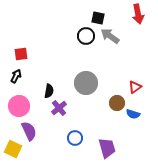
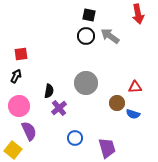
black square: moved 9 px left, 3 px up
red triangle: rotated 32 degrees clockwise
yellow square: moved 1 px down; rotated 12 degrees clockwise
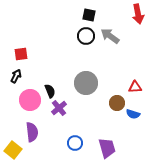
black semicircle: moved 1 px right; rotated 32 degrees counterclockwise
pink circle: moved 11 px right, 6 px up
purple semicircle: moved 3 px right, 1 px down; rotated 18 degrees clockwise
blue circle: moved 5 px down
